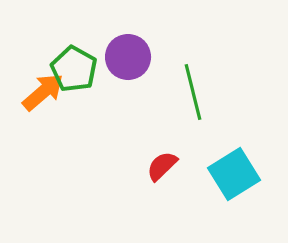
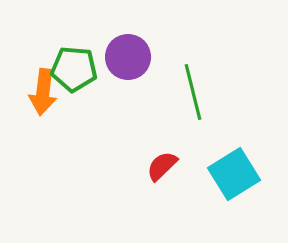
green pentagon: rotated 24 degrees counterclockwise
orange arrow: rotated 138 degrees clockwise
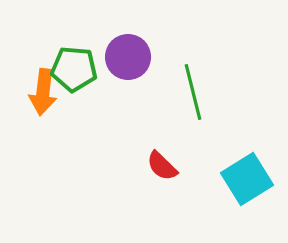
red semicircle: rotated 92 degrees counterclockwise
cyan square: moved 13 px right, 5 px down
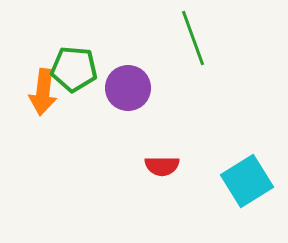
purple circle: moved 31 px down
green line: moved 54 px up; rotated 6 degrees counterclockwise
red semicircle: rotated 44 degrees counterclockwise
cyan square: moved 2 px down
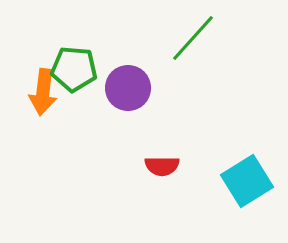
green line: rotated 62 degrees clockwise
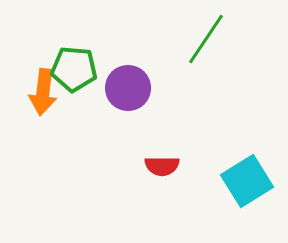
green line: moved 13 px right, 1 px down; rotated 8 degrees counterclockwise
